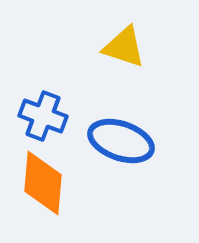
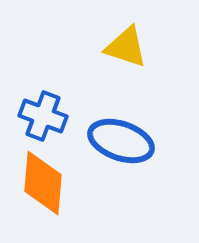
yellow triangle: moved 2 px right
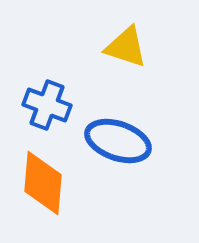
blue cross: moved 4 px right, 11 px up
blue ellipse: moved 3 px left
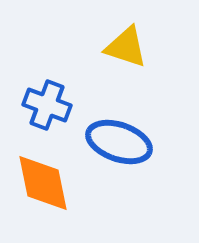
blue ellipse: moved 1 px right, 1 px down
orange diamond: rotated 16 degrees counterclockwise
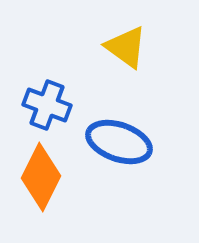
yellow triangle: rotated 18 degrees clockwise
orange diamond: moved 2 px left, 6 px up; rotated 38 degrees clockwise
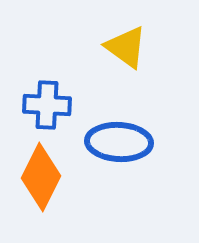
blue cross: rotated 18 degrees counterclockwise
blue ellipse: rotated 16 degrees counterclockwise
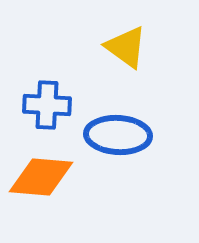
blue ellipse: moved 1 px left, 7 px up
orange diamond: rotated 68 degrees clockwise
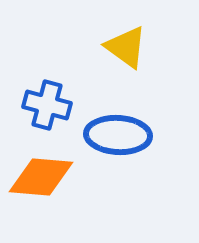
blue cross: rotated 12 degrees clockwise
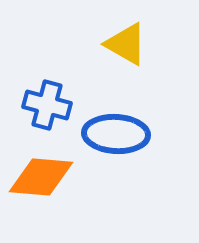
yellow triangle: moved 3 px up; rotated 6 degrees counterclockwise
blue ellipse: moved 2 px left, 1 px up
